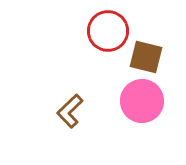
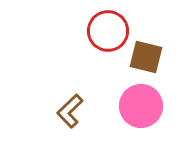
pink circle: moved 1 px left, 5 px down
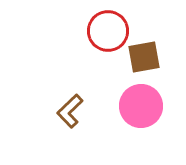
brown square: moved 2 px left; rotated 24 degrees counterclockwise
